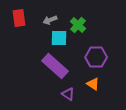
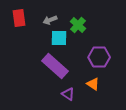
purple hexagon: moved 3 px right
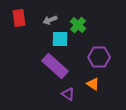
cyan square: moved 1 px right, 1 px down
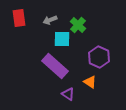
cyan square: moved 2 px right
purple hexagon: rotated 25 degrees clockwise
orange triangle: moved 3 px left, 2 px up
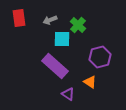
purple hexagon: moved 1 px right; rotated 20 degrees clockwise
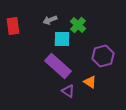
red rectangle: moved 6 px left, 8 px down
purple hexagon: moved 3 px right, 1 px up
purple rectangle: moved 3 px right
purple triangle: moved 3 px up
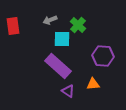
purple hexagon: rotated 20 degrees clockwise
orange triangle: moved 3 px right, 2 px down; rotated 40 degrees counterclockwise
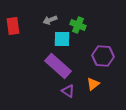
green cross: rotated 21 degrees counterclockwise
orange triangle: rotated 32 degrees counterclockwise
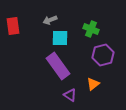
green cross: moved 13 px right, 4 px down
cyan square: moved 2 px left, 1 px up
purple hexagon: moved 1 px up; rotated 20 degrees counterclockwise
purple rectangle: rotated 12 degrees clockwise
purple triangle: moved 2 px right, 4 px down
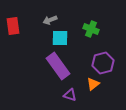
purple hexagon: moved 8 px down
purple triangle: rotated 16 degrees counterclockwise
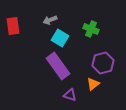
cyan square: rotated 30 degrees clockwise
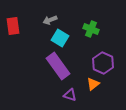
purple hexagon: rotated 20 degrees counterclockwise
